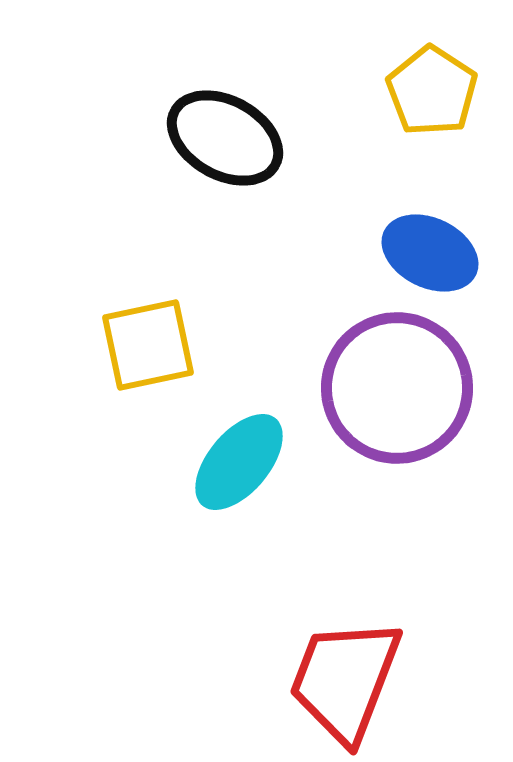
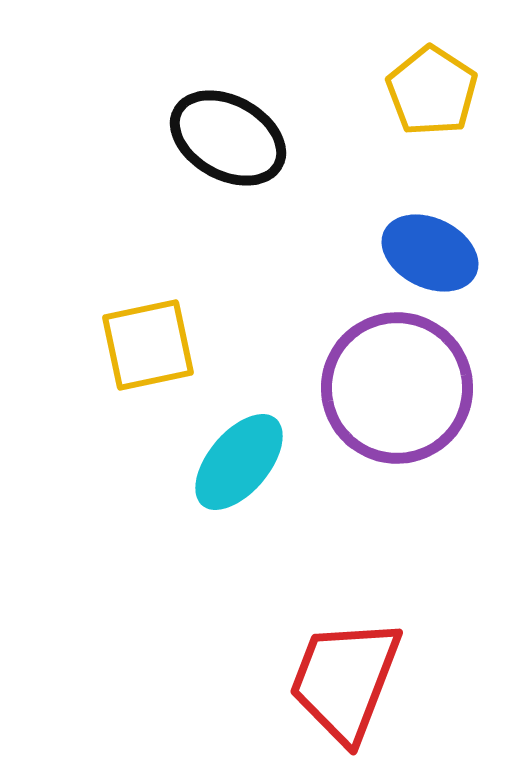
black ellipse: moved 3 px right
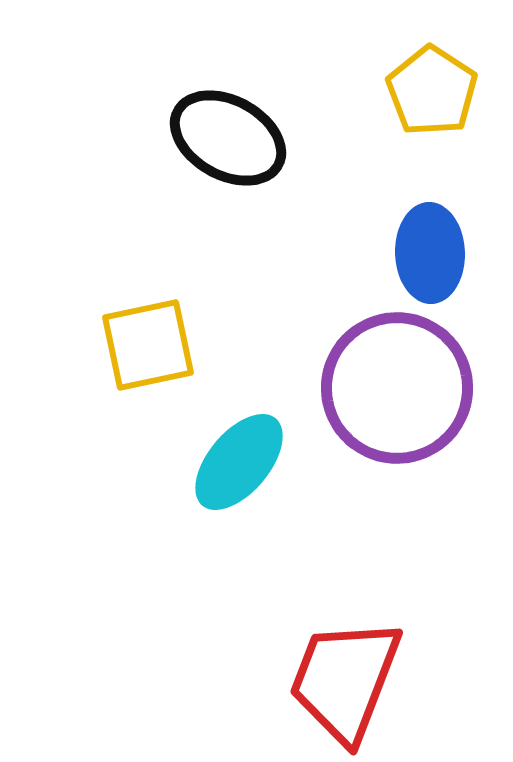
blue ellipse: rotated 62 degrees clockwise
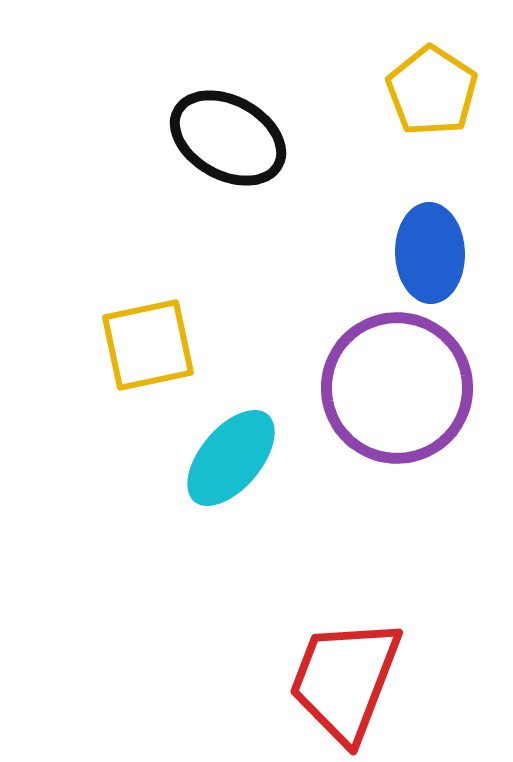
cyan ellipse: moved 8 px left, 4 px up
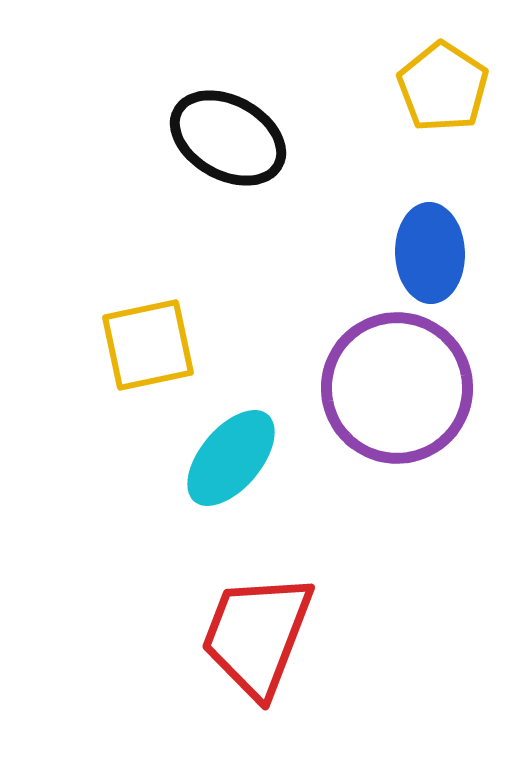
yellow pentagon: moved 11 px right, 4 px up
red trapezoid: moved 88 px left, 45 px up
